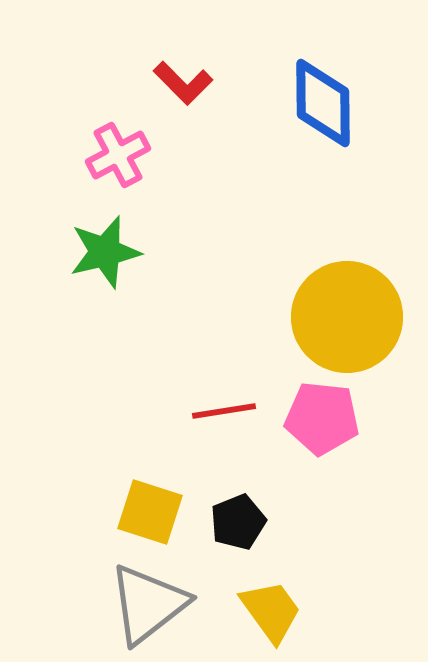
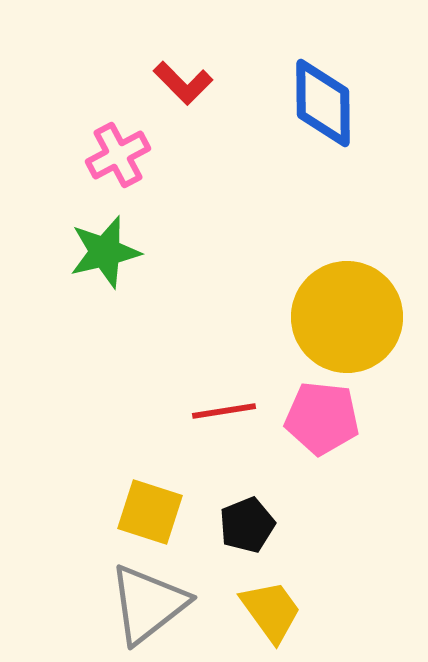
black pentagon: moved 9 px right, 3 px down
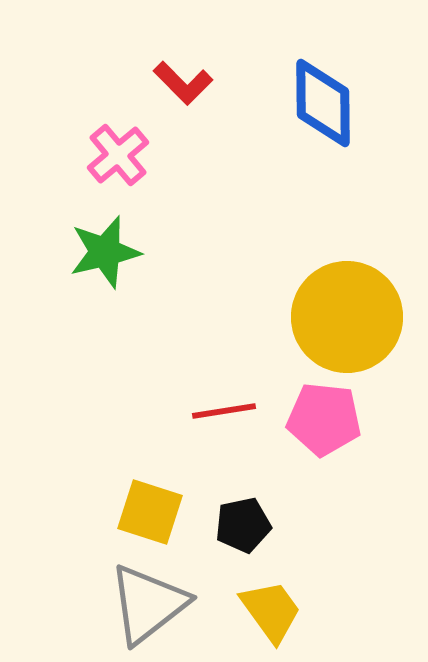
pink cross: rotated 12 degrees counterclockwise
pink pentagon: moved 2 px right, 1 px down
black pentagon: moved 4 px left; rotated 10 degrees clockwise
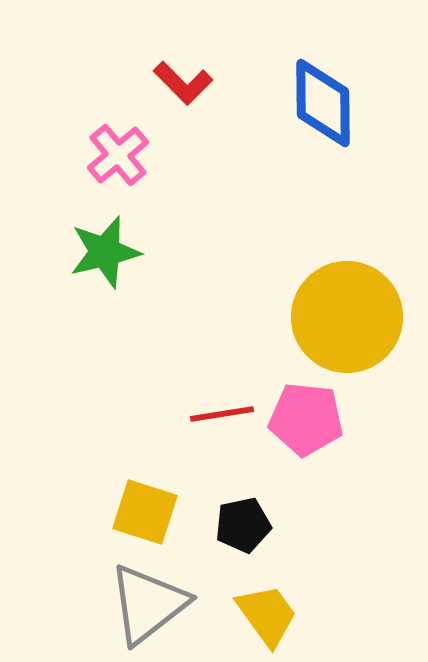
red line: moved 2 px left, 3 px down
pink pentagon: moved 18 px left
yellow square: moved 5 px left
yellow trapezoid: moved 4 px left, 4 px down
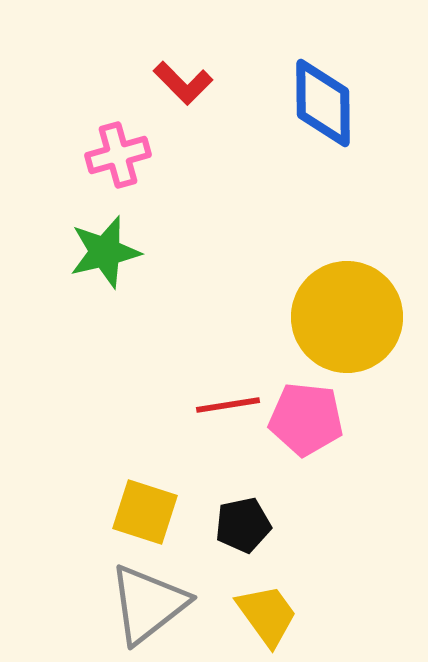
pink cross: rotated 24 degrees clockwise
red line: moved 6 px right, 9 px up
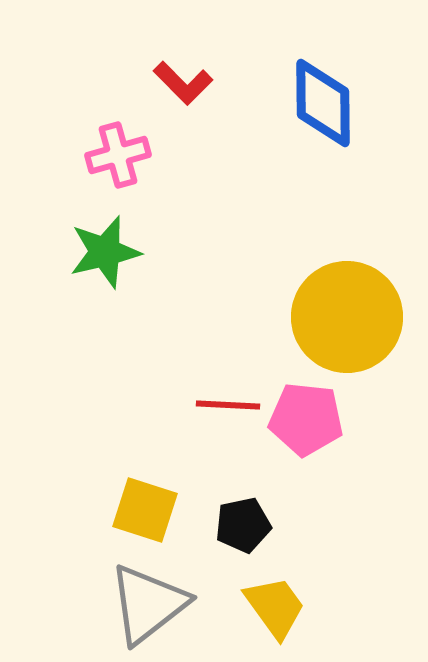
red line: rotated 12 degrees clockwise
yellow square: moved 2 px up
yellow trapezoid: moved 8 px right, 8 px up
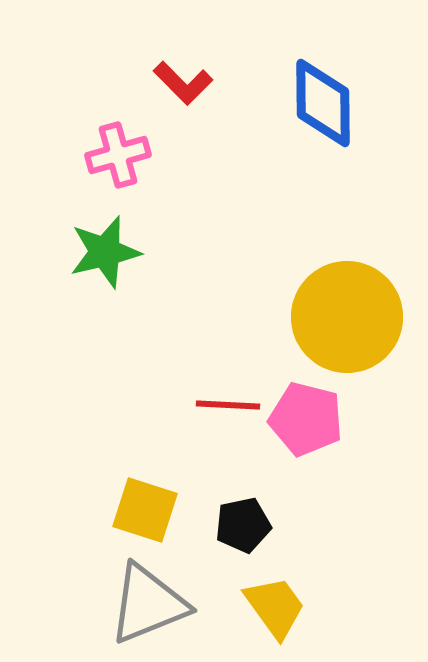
pink pentagon: rotated 8 degrees clockwise
gray triangle: rotated 16 degrees clockwise
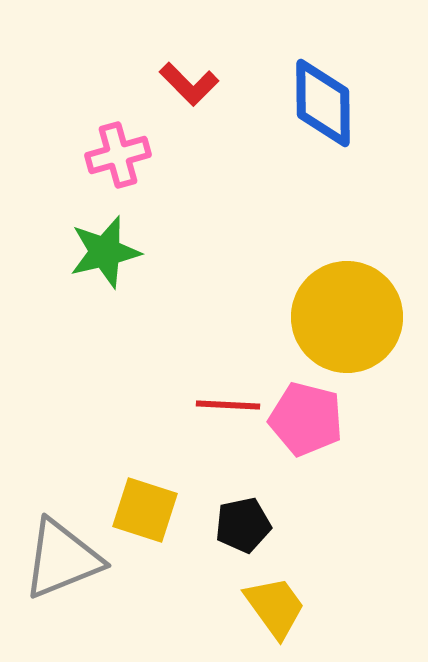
red L-shape: moved 6 px right, 1 px down
gray triangle: moved 86 px left, 45 px up
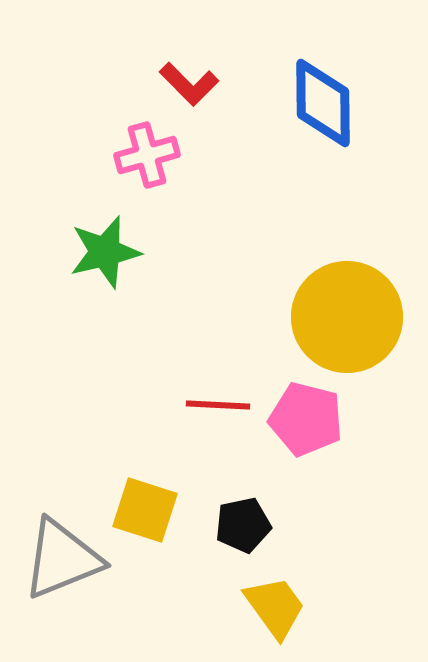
pink cross: moved 29 px right
red line: moved 10 px left
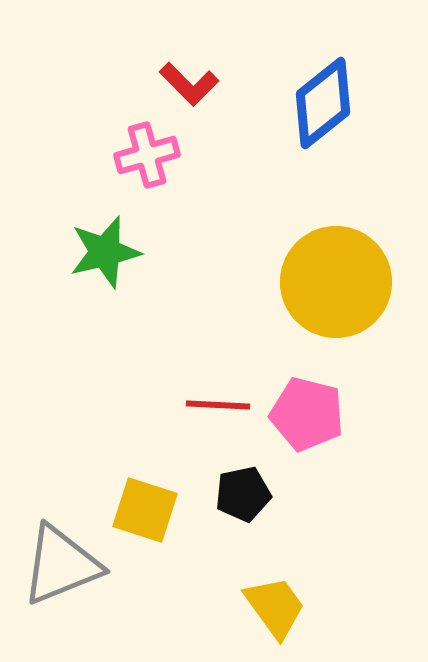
blue diamond: rotated 52 degrees clockwise
yellow circle: moved 11 px left, 35 px up
pink pentagon: moved 1 px right, 5 px up
black pentagon: moved 31 px up
gray triangle: moved 1 px left, 6 px down
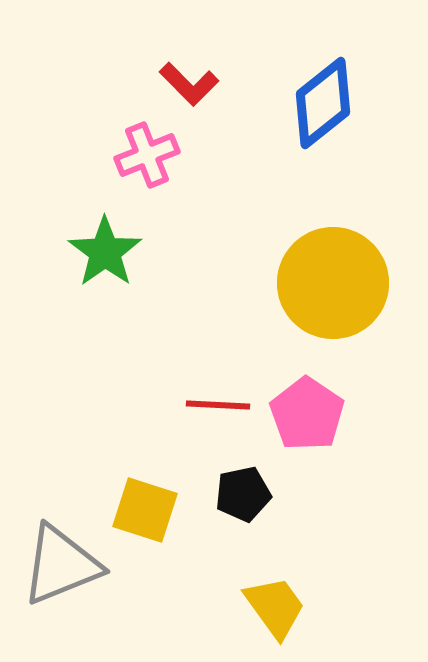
pink cross: rotated 6 degrees counterclockwise
green star: rotated 22 degrees counterclockwise
yellow circle: moved 3 px left, 1 px down
pink pentagon: rotated 20 degrees clockwise
